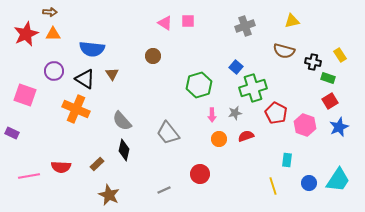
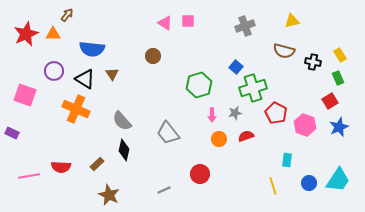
brown arrow at (50, 12): moved 17 px right, 3 px down; rotated 56 degrees counterclockwise
green rectangle at (328, 78): moved 10 px right; rotated 48 degrees clockwise
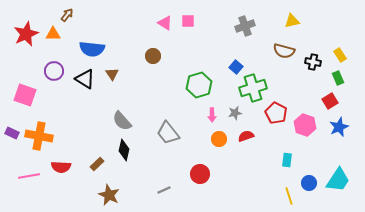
orange cross at (76, 109): moved 37 px left, 27 px down; rotated 12 degrees counterclockwise
yellow line at (273, 186): moved 16 px right, 10 px down
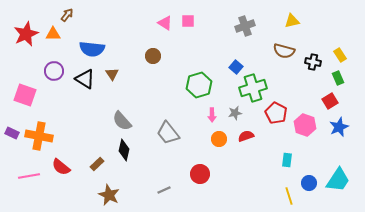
red semicircle at (61, 167): rotated 36 degrees clockwise
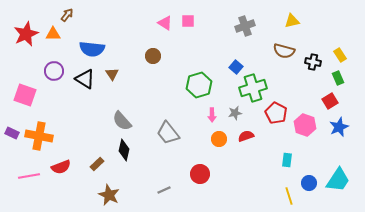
red semicircle at (61, 167): rotated 60 degrees counterclockwise
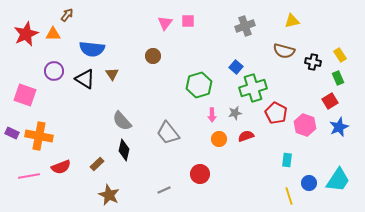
pink triangle at (165, 23): rotated 35 degrees clockwise
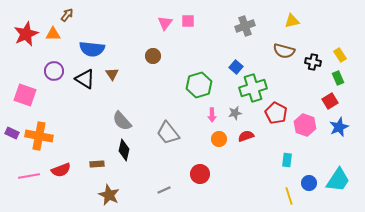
brown rectangle at (97, 164): rotated 40 degrees clockwise
red semicircle at (61, 167): moved 3 px down
